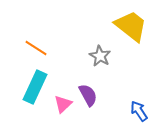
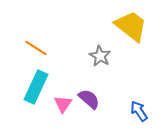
cyan rectangle: moved 1 px right
purple semicircle: moved 1 px right, 4 px down; rotated 20 degrees counterclockwise
pink triangle: rotated 12 degrees counterclockwise
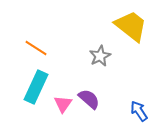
gray star: rotated 15 degrees clockwise
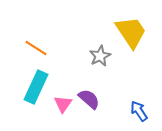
yellow trapezoid: moved 6 px down; rotated 18 degrees clockwise
